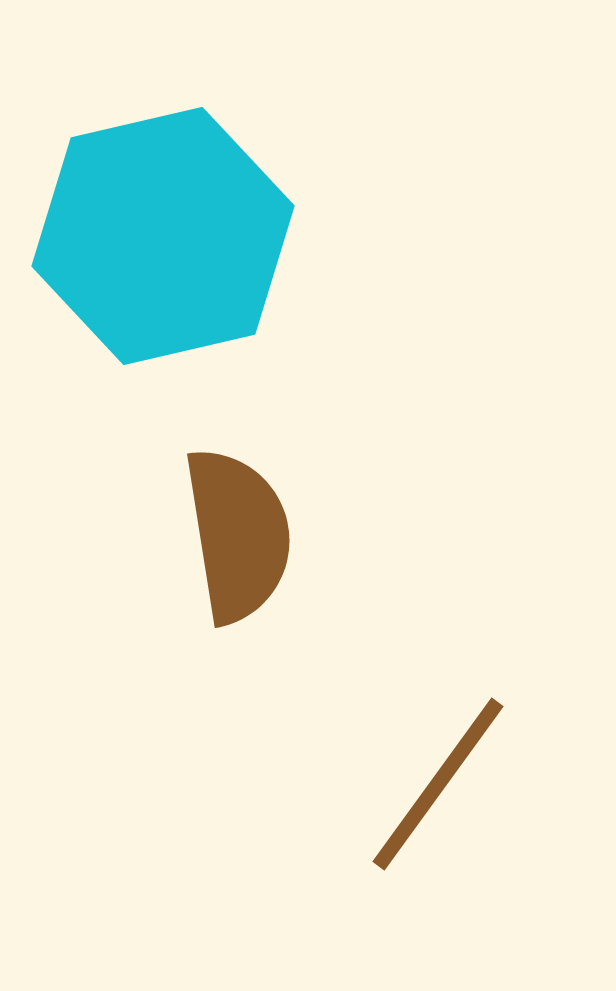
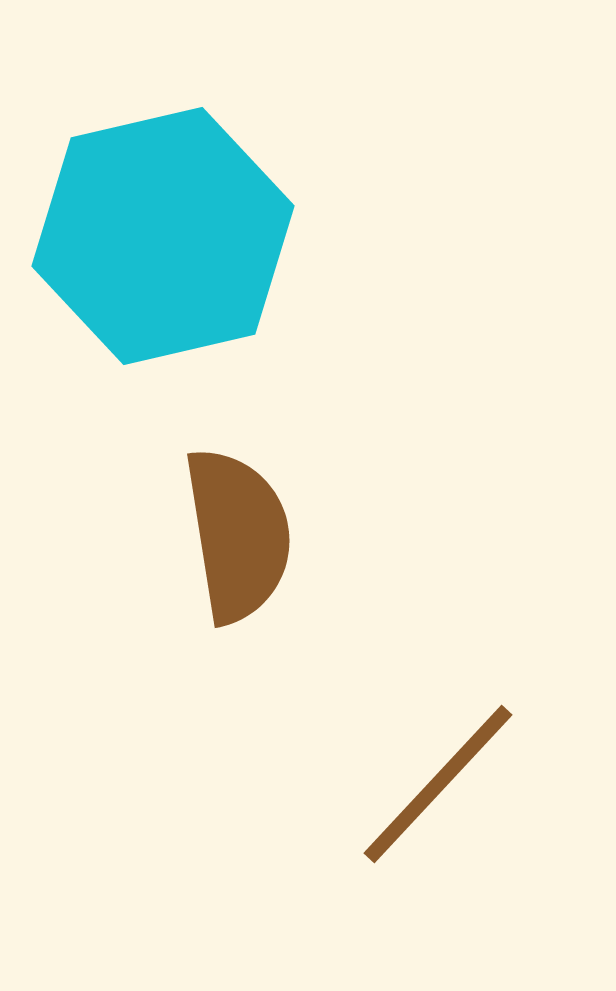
brown line: rotated 7 degrees clockwise
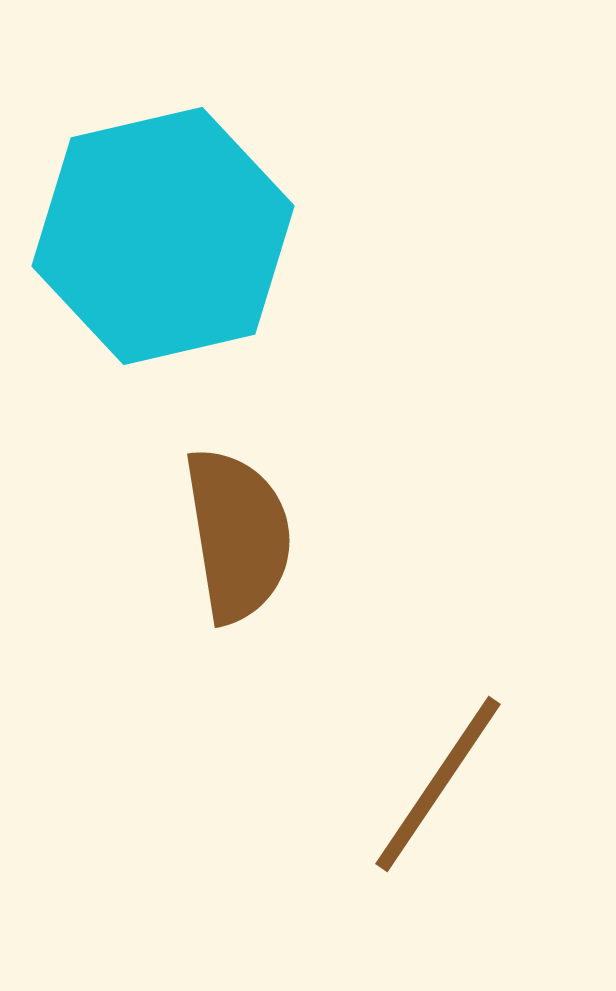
brown line: rotated 9 degrees counterclockwise
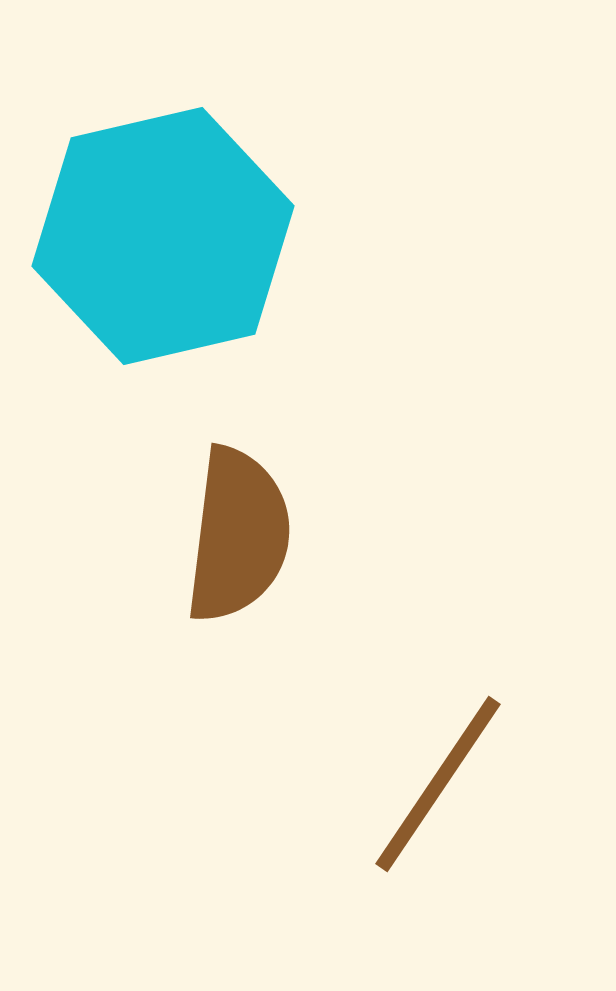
brown semicircle: rotated 16 degrees clockwise
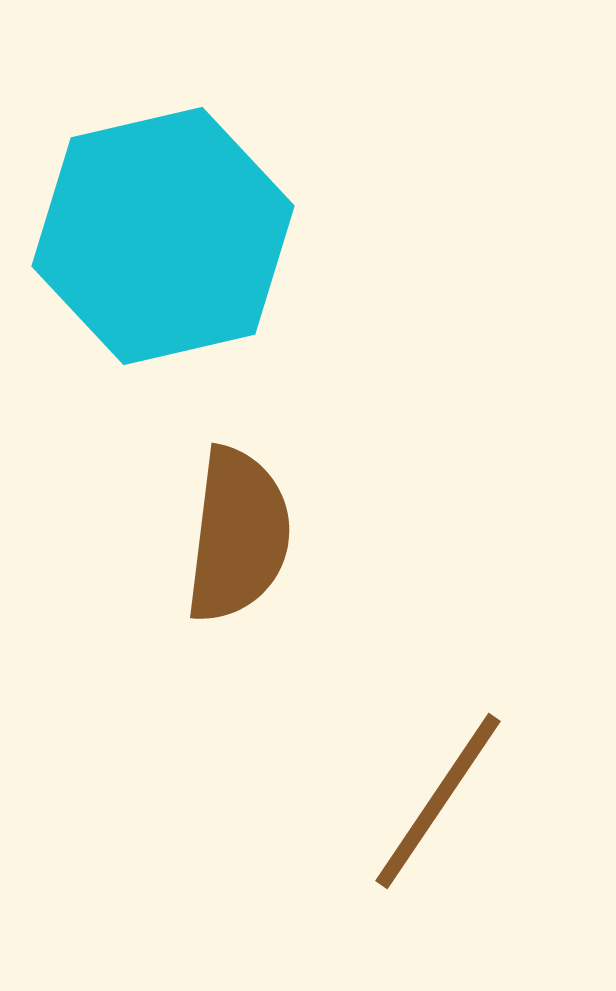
brown line: moved 17 px down
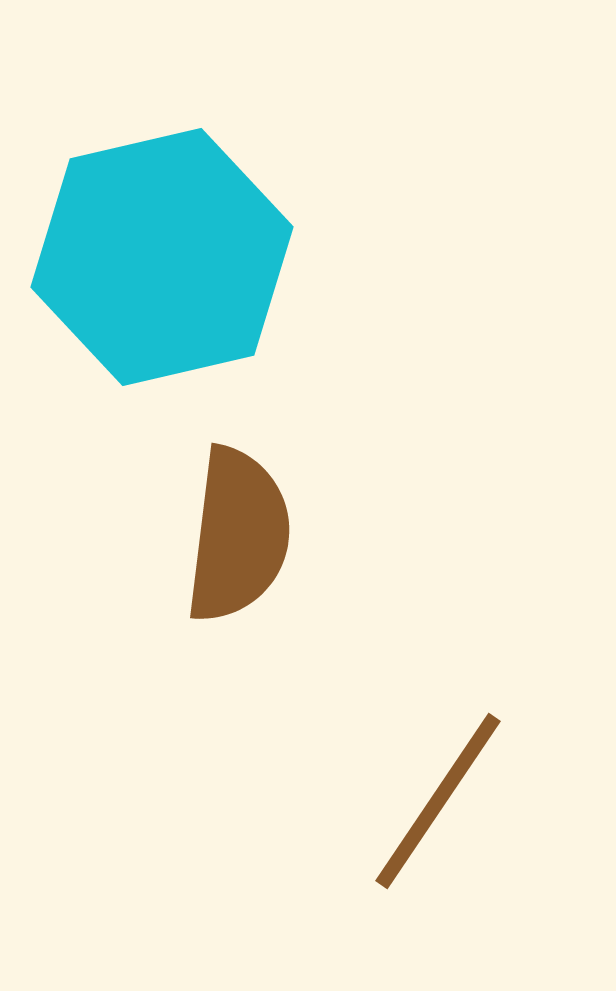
cyan hexagon: moved 1 px left, 21 px down
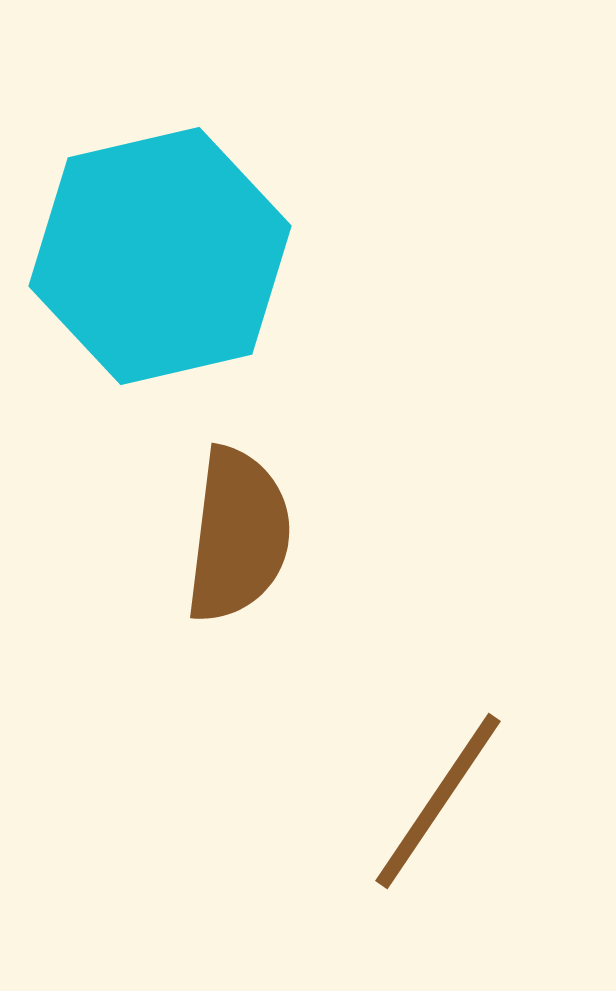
cyan hexagon: moved 2 px left, 1 px up
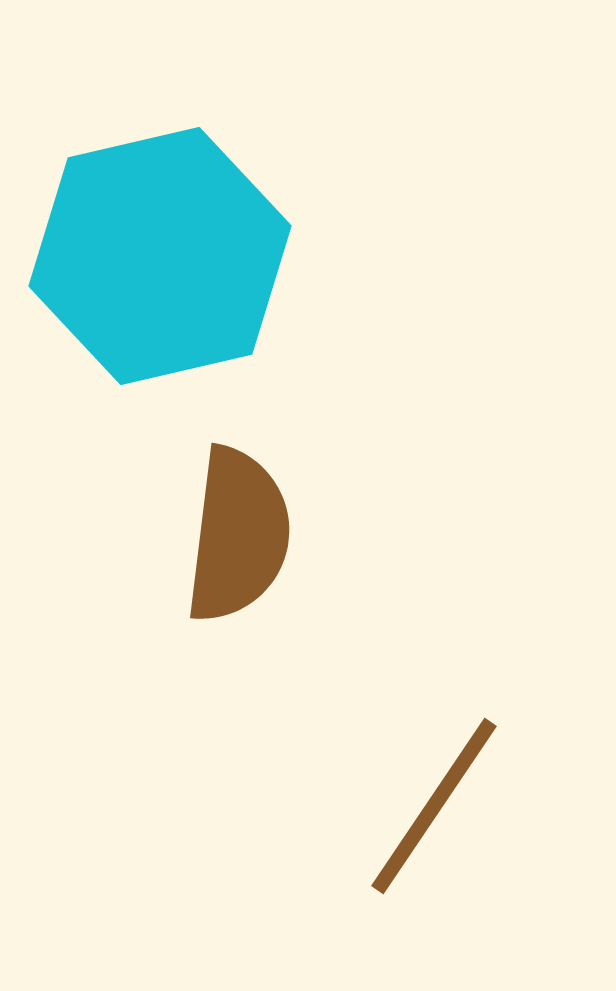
brown line: moved 4 px left, 5 px down
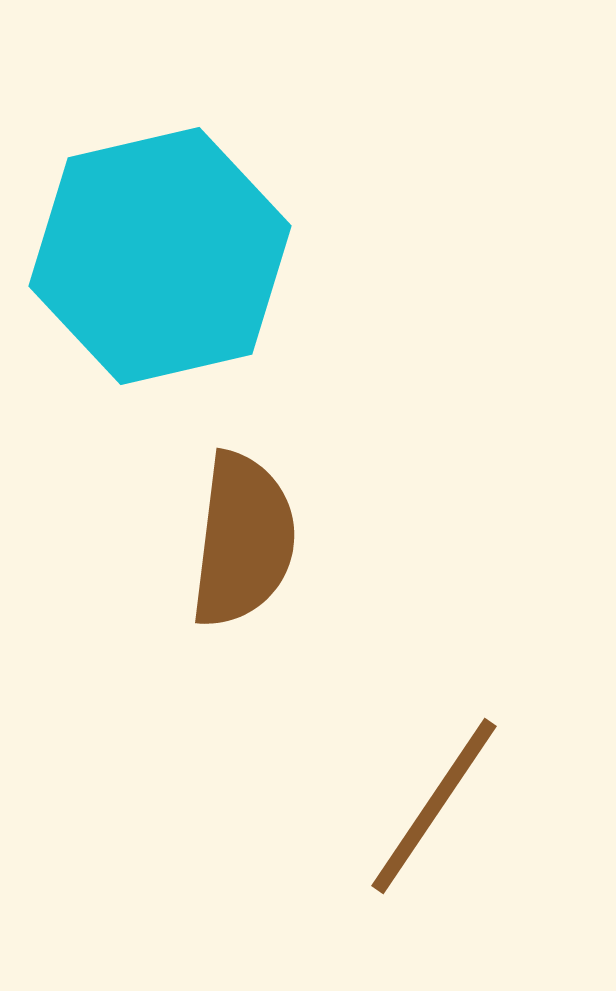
brown semicircle: moved 5 px right, 5 px down
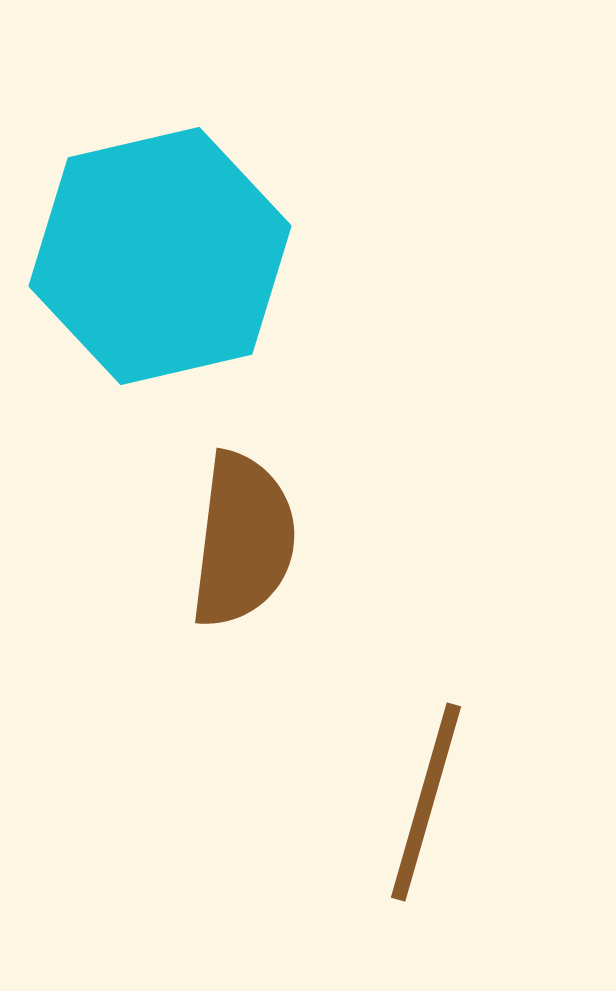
brown line: moved 8 px left, 4 px up; rotated 18 degrees counterclockwise
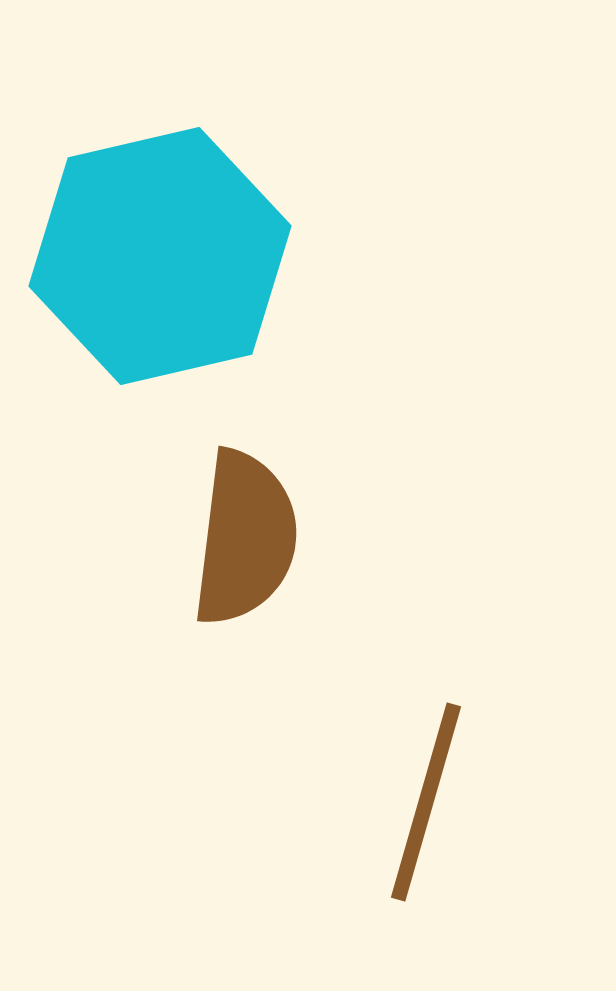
brown semicircle: moved 2 px right, 2 px up
